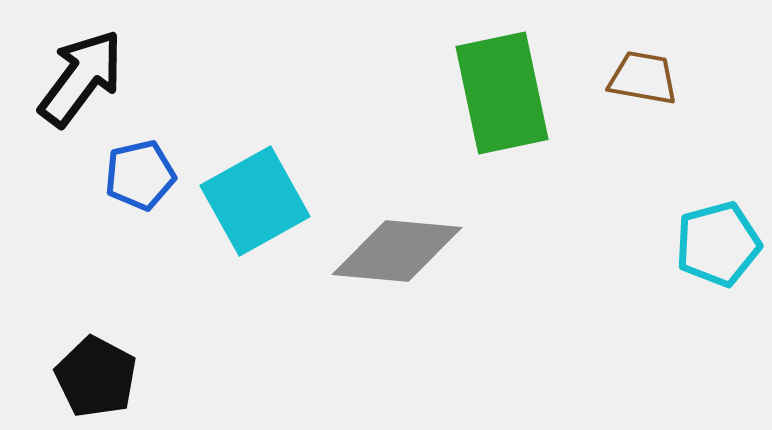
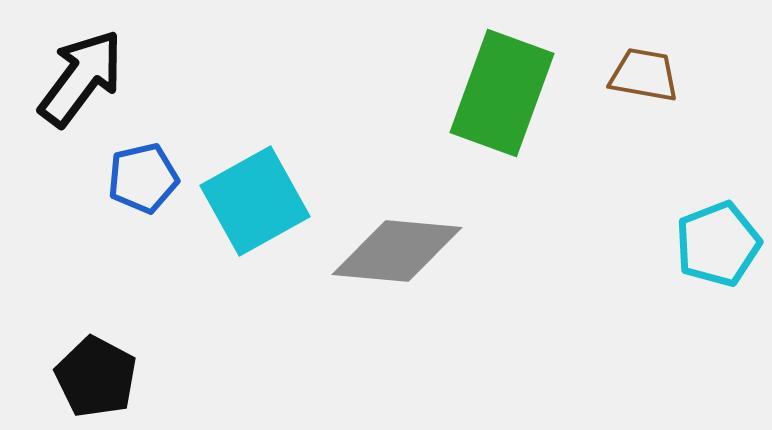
brown trapezoid: moved 1 px right, 3 px up
green rectangle: rotated 32 degrees clockwise
blue pentagon: moved 3 px right, 3 px down
cyan pentagon: rotated 6 degrees counterclockwise
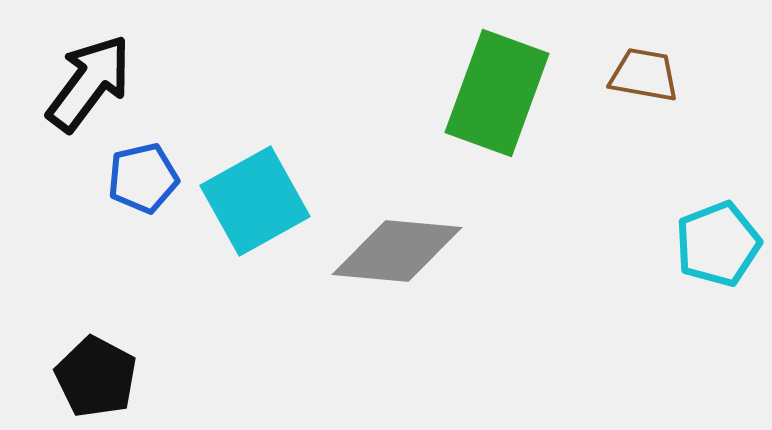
black arrow: moved 8 px right, 5 px down
green rectangle: moved 5 px left
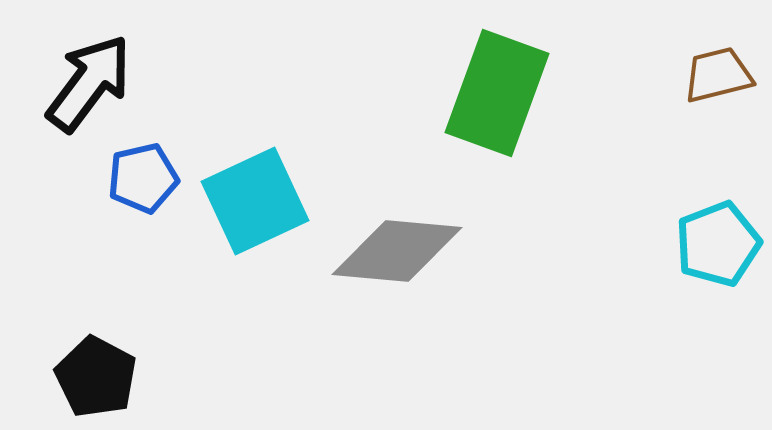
brown trapezoid: moved 74 px right; rotated 24 degrees counterclockwise
cyan square: rotated 4 degrees clockwise
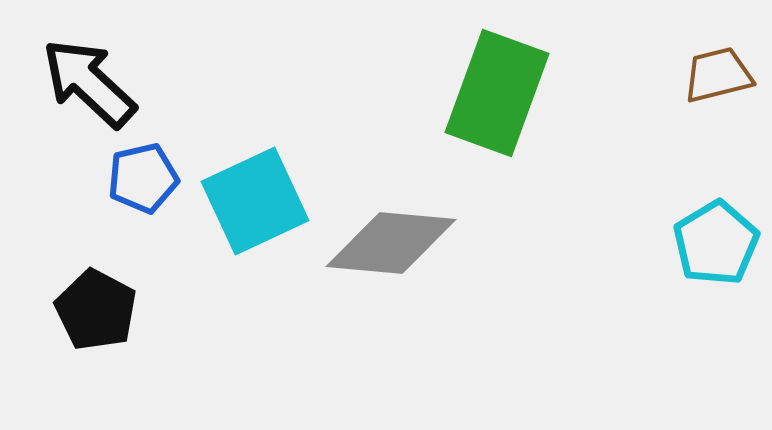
black arrow: rotated 84 degrees counterclockwise
cyan pentagon: moved 2 px left, 1 px up; rotated 10 degrees counterclockwise
gray diamond: moved 6 px left, 8 px up
black pentagon: moved 67 px up
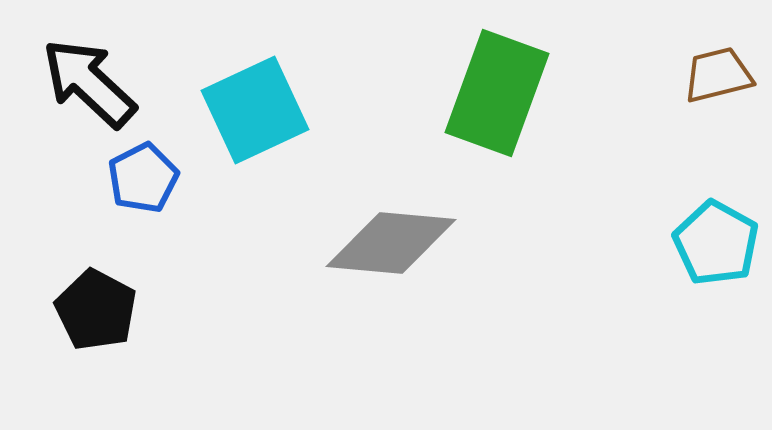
blue pentagon: rotated 14 degrees counterclockwise
cyan square: moved 91 px up
cyan pentagon: rotated 12 degrees counterclockwise
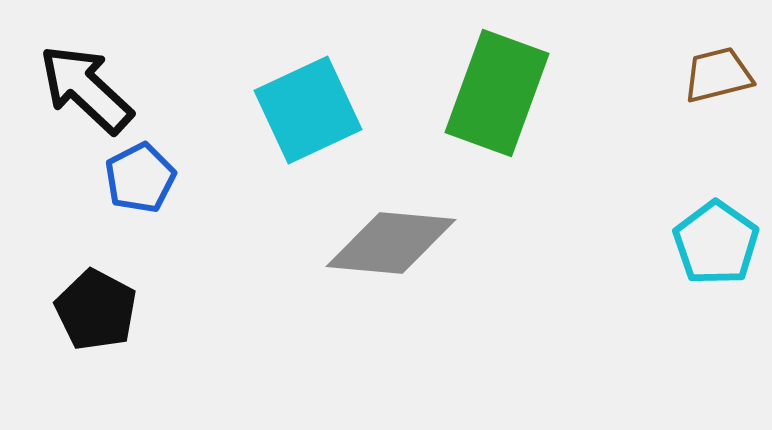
black arrow: moved 3 px left, 6 px down
cyan square: moved 53 px right
blue pentagon: moved 3 px left
cyan pentagon: rotated 6 degrees clockwise
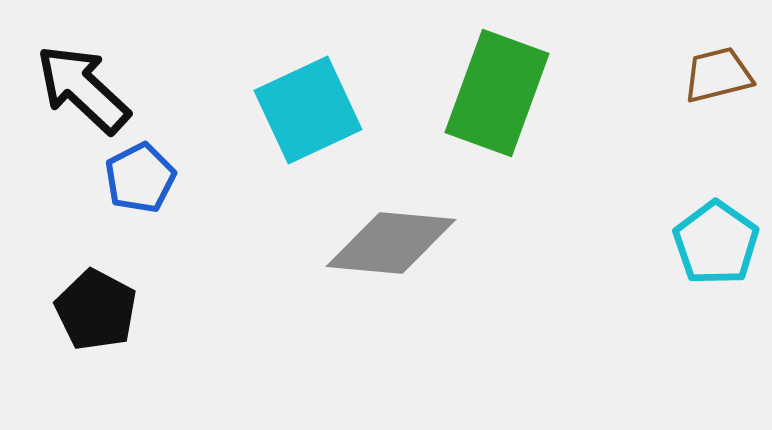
black arrow: moved 3 px left
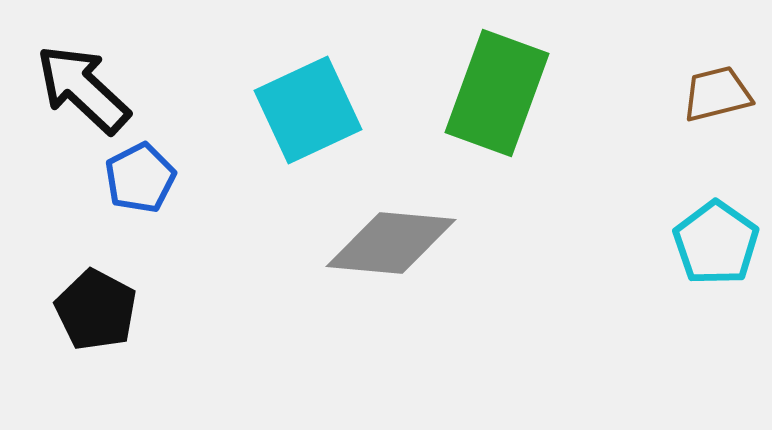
brown trapezoid: moved 1 px left, 19 px down
